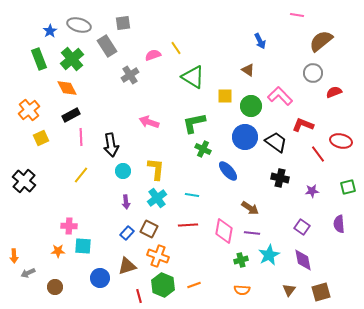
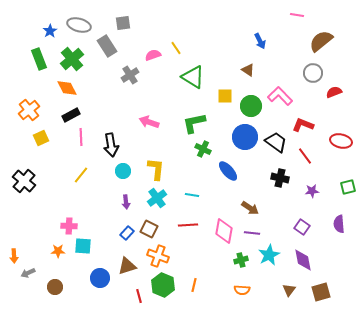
red line at (318, 154): moved 13 px left, 2 px down
orange line at (194, 285): rotated 56 degrees counterclockwise
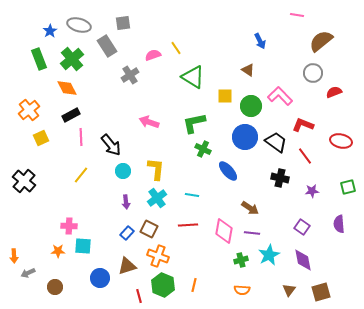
black arrow at (111, 145): rotated 30 degrees counterclockwise
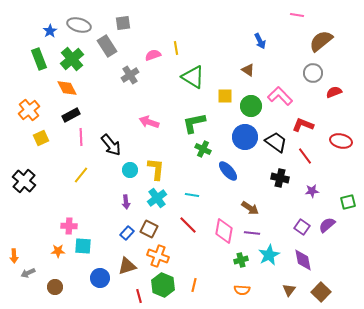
yellow line at (176, 48): rotated 24 degrees clockwise
cyan circle at (123, 171): moved 7 px right, 1 px up
green square at (348, 187): moved 15 px down
purple semicircle at (339, 224): moved 12 px left, 1 px down; rotated 54 degrees clockwise
red line at (188, 225): rotated 48 degrees clockwise
brown square at (321, 292): rotated 30 degrees counterclockwise
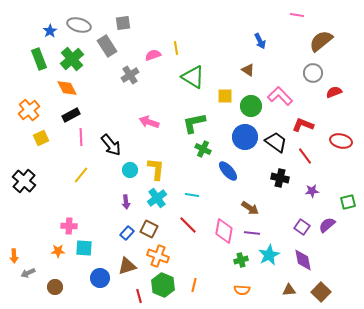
cyan square at (83, 246): moved 1 px right, 2 px down
brown triangle at (289, 290): rotated 48 degrees clockwise
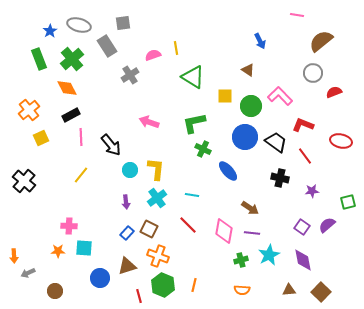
brown circle at (55, 287): moved 4 px down
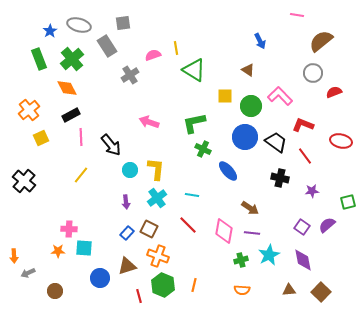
green triangle at (193, 77): moved 1 px right, 7 px up
pink cross at (69, 226): moved 3 px down
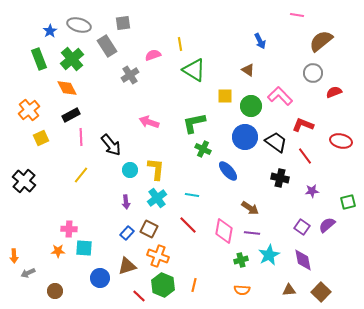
yellow line at (176, 48): moved 4 px right, 4 px up
red line at (139, 296): rotated 32 degrees counterclockwise
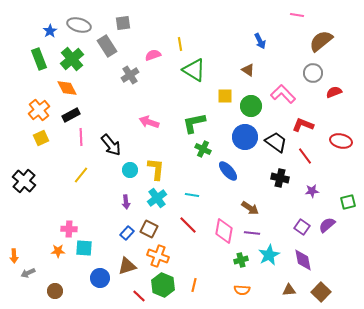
pink L-shape at (280, 96): moved 3 px right, 2 px up
orange cross at (29, 110): moved 10 px right
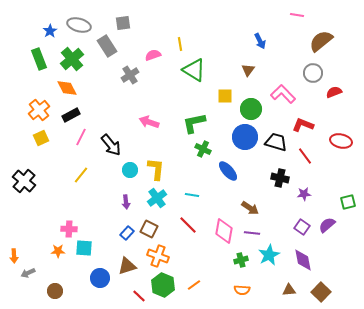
brown triangle at (248, 70): rotated 32 degrees clockwise
green circle at (251, 106): moved 3 px down
pink line at (81, 137): rotated 30 degrees clockwise
black trapezoid at (276, 142): rotated 20 degrees counterclockwise
purple star at (312, 191): moved 8 px left, 3 px down
orange line at (194, 285): rotated 40 degrees clockwise
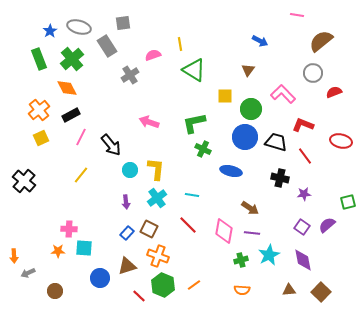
gray ellipse at (79, 25): moved 2 px down
blue arrow at (260, 41): rotated 35 degrees counterclockwise
blue ellipse at (228, 171): moved 3 px right; rotated 35 degrees counterclockwise
